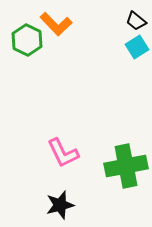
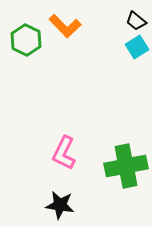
orange L-shape: moved 9 px right, 2 px down
green hexagon: moved 1 px left
pink L-shape: moved 1 px right; rotated 52 degrees clockwise
black star: rotated 24 degrees clockwise
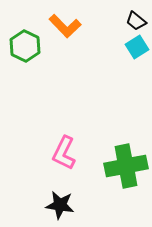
green hexagon: moved 1 px left, 6 px down
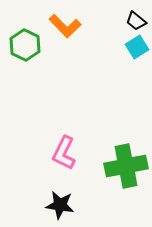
green hexagon: moved 1 px up
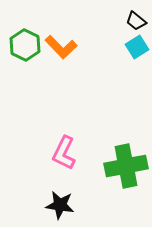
orange L-shape: moved 4 px left, 21 px down
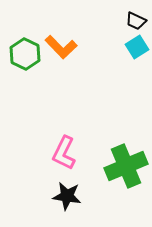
black trapezoid: rotated 15 degrees counterclockwise
green hexagon: moved 9 px down
green cross: rotated 12 degrees counterclockwise
black star: moved 7 px right, 9 px up
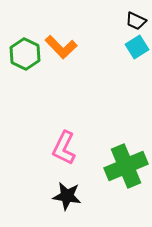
pink L-shape: moved 5 px up
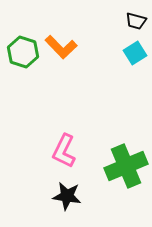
black trapezoid: rotated 10 degrees counterclockwise
cyan square: moved 2 px left, 6 px down
green hexagon: moved 2 px left, 2 px up; rotated 8 degrees counterclockwise
pink L-shape: moved 3 px down
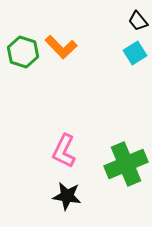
black trapezoid: moved 2 px right; rotated 35 degrees clockwise
green cross: moved 2 px up
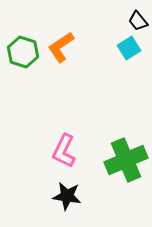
orange L-shape: rotated 100 degrees clockwise
cyan square: moved 6 px left, 5 px up
green cross: moved 4 px up
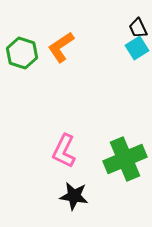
black trapezoid: moved 7 px down; rotated 15 degrees clockwise
cyan square: moved 8 px right
green hexagon: moved 1 px left, 1 px down
green cross: moved 1 px left, 1 px up
black star: moved 7 px right
